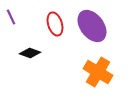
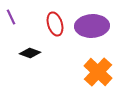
purple ellipse: rotated 56 degrees counterclockwise
orange cross: rotated 12 degrees clockwise
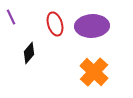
black diamond: moved 1 px left; rotated 70 degrees counterclockwise
orange cross: moved 4 px left
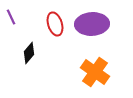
purple ellipse: moved 2 px up
orange cross: moved 1 px right; rotated 8 degrees counterclockwise
